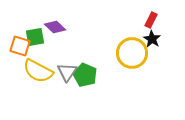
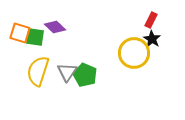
green square: rotated 18 degrees clockwise
orange square: moved 13 px up
yellow circle: moved 2 px right
yellow semicircle: rotated 80 degrees clockwise
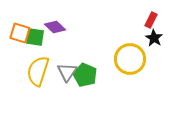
black star: moved 2 px right, 1 px up
yellow circle: moved 4 px left, 6 px down
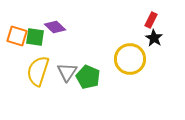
orange square: moved 3 px left, 3 px down
green pentagon: moved 3 px right, 2 px down
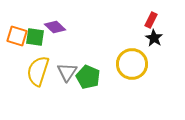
yellow circle: moved 2 px right, 5 px down
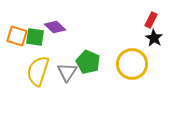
green pentagon: moved 15 px up
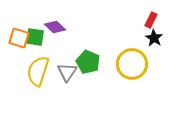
orange square: moved 2 px right, 2 px down
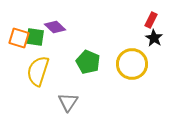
gray triangle: moved 1 px right, 30 px down
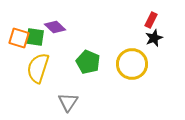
black star: rotated 18 degrees clockwise
yellow semicircle: moved 3 px up
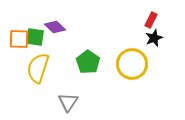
orange square: moved 1 px down; rotated 15 degrees counterclockwise
green pentagon: rotated 10 degrees clockwise
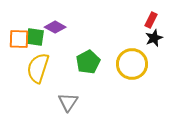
purple diamond: rotated 15 degrees counterclockwise
green pentagon: rotated 10 degrees clockwise
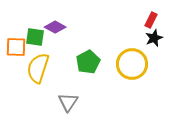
orange square: moved 3 px left, 8 px down
